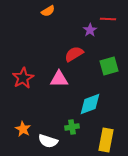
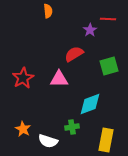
orange semicircle: rotated 64 degrees counterclockwise
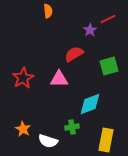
red line: rotated 28 degrees counterclockwise
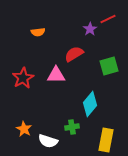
orange semicircle: moved 10 px left, 21 px down; rotated 88 degrees clockwise
purple star: moved 1 px up
pink triangle: moved 3 px left, 4 px up
cyan diamond: rotated 30 degrees counterclockwise
orange star: moved 1 px right
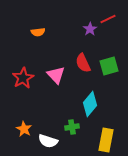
red semicircle: moved 9 px right, 9 px down; rotated 84 degrees counterclockwise
pink triangle: rotated 48 degrees clockwise
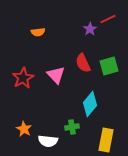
white semicircle: rotated 12 degrees counterclockwise
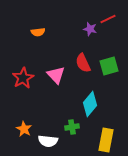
purple star: rotated 24 degrees counterclockwise
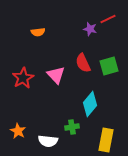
orange star: moved 6 px left, 2 px down
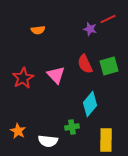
orange semicircle: moved 2 px up
red semicircle: moved 2 px right, 1 px down
yellow rectangle: rotated 10 degrees counterclockwise
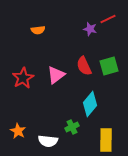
red semicircle: moved 1 px left, 2 px down
pink triangle: rotated 36 degrees clockwise
green cross: rotated 16 degrees counterclockwise
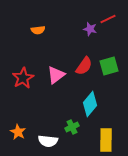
red semicircle: rotated 120 degrees counterclockwise
orange star: moved 1 px down
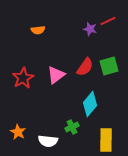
red line: moved 2 px down
red semicircle: moved 1 px right, 1 px down
